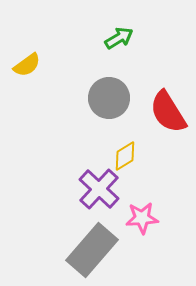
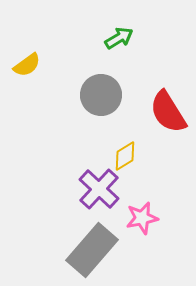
gray circle: moved 8 px left, 3 px up
pink star: rotated 8 degrees counterclockwise
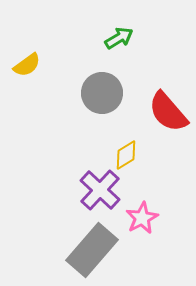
gray circle: moved 1 px right, 2 px up
red semicircle: rotated 9 degrees counterclockwise
yellow diamond: moved 1 px right, 1 px up
purple cross: moved 1 px right, 1 px down
pink star: rotated 16 degrees counterclockwise
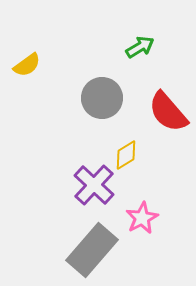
green arrow: moved 21 px right, 9 px down
gray circle: moved 5 px down
purple cross: moved 6 px left, 5 px up
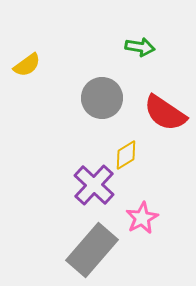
green arrow: rotated 40 degrees clockwise
red semicircle: moved 3 px left, 1 px down; rotated 15 degrees counterclockwise
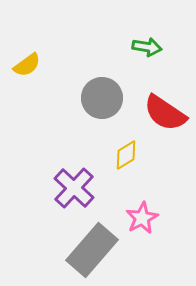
green arrow: moved 7 px right
purple cross: moved 20 px left, 3 px down
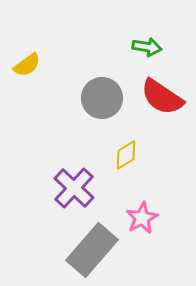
red semicircle: moved 3 px left, 16 px up
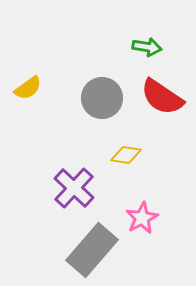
yellow semicircle: moved 1 px right, 23 px down
yellow diamond: rotated 40 degrees clockwise
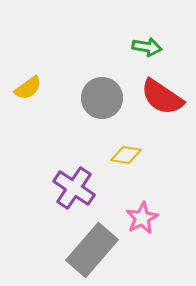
purple cross: rotated 9 degrees counterclockwise
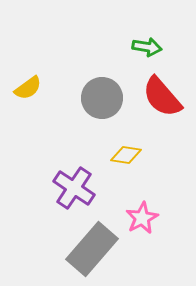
red semicircle: rotated 15 degrees clockwise
gray rectangle: moved 1 px up
